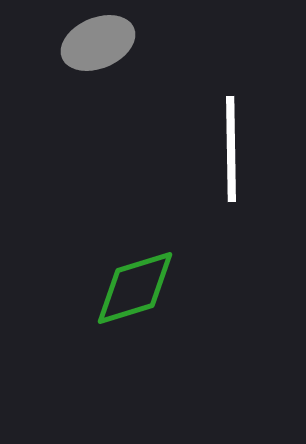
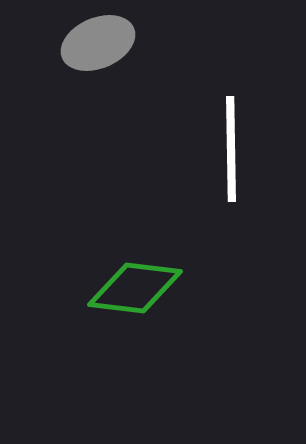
green diamond: rotated 24 degrees clockwise
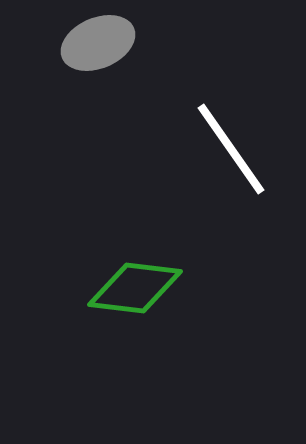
white line: rotated 34 degrees counterclockwise
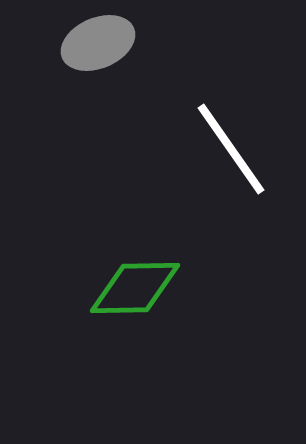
green diamond: rotated 8 degrees counterclockwise
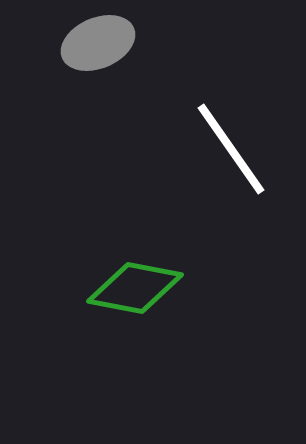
green diamond: rotated 12 degrees clockwise
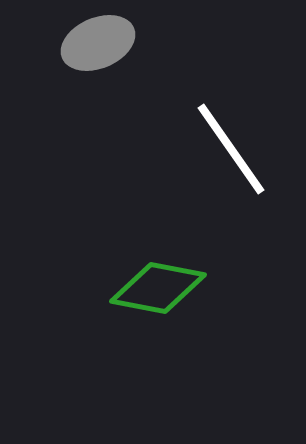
green diamond: moved 23 px right
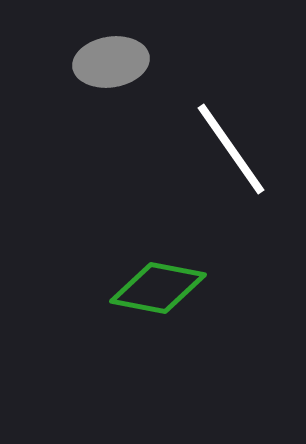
gray ellipse: moved 13 px right, 19 px down; rotated 14 degrees clockwise
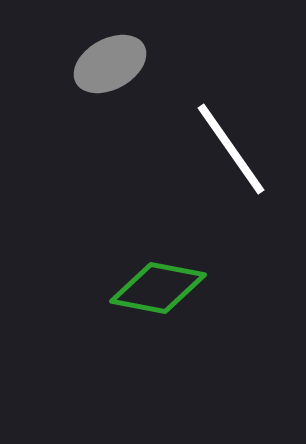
gray ellipse: moved 1 px left, 2 px down; rotated 20 degrees counterclockwise
